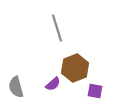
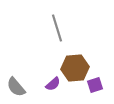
brown hexagon: rotated 16 degrees clockwise
gray semicircle: rotated 25 degrees counterclockwise
purple square: moved 6 px up; rotated 28 degrees counterclockwise
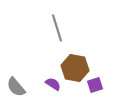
brown hexagon: rotated 16 degrees clockwise
purple semicircle: rotated 105 degrees counterclockwise
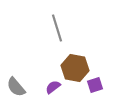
purple semicircle: moved 3 px down; rotated 70 degrees counterclockwise
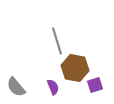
gray line: moved 13 px down
purple semicircle: rotated 105 degrees clockwise
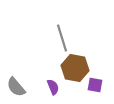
gray line: moved 5 px right, 3 px up
purple square: rotated 28 degrees clockwise
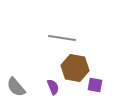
gray line: rotated 64 degrees counterclockwise
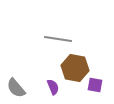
gray line: moved 4 px left, 1 px down
gray semicircle: moved 1 px down
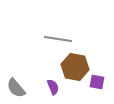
brown hexagon: moved 1 px up
purple square: moved 2 px right, 3 px up
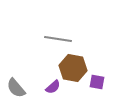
brown hexagon: moved 2 px left, 1 px down
purple semicircle: rotated 70 degrees clockwise
